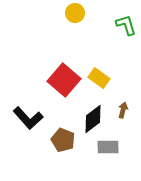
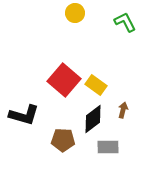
green L-shape: moved 1 px left, 3 px up; rotated 10 degrees counterclockwise
yellow rectangle: moved 3 px left, 7 px down
black L-shape: moved 4 px left, 3 px up; rotated 32 degrees counterclockwise
brown pentagon: rotated 20 degrees counterclockwise
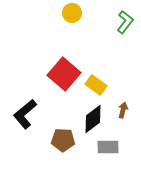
yellow circle: moved 3 px left
green L-shape: rotated 65 degrees clockwise
red square: moved 6 px up
black L-shape: moved 1 px right, 1 px up; rotated 124 degrees clockwise
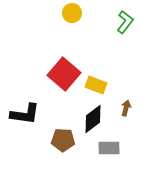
yellow rectangle: rotated 15 degrees counterclockwise
brown arrow: moved 3 px right, 2 px up
black L-shape: rotated 132 degrees counterclockwise
gray rectangle: moved 1 px right, 1 px down
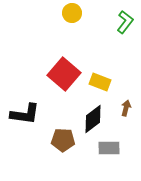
yellow rectangle: moved 4 px right, 3 px up
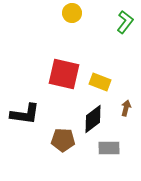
red square: rotated 28 degrees counterclockwise
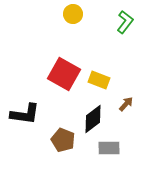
yellow circle: moved 1 px right, 1 px down
red square: rotated 16 degrees clockwise
yellow rectangle: moved 1 px left, 2 px up
brown arrow: moved 4 px up; rotated 28 degrees clockwise
brown pentagon: rotated 20 degrees clockwise
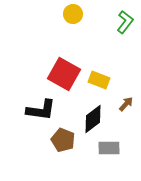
black L-shape: moved 16 px right, 4 px up
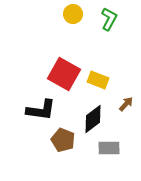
green L-shape: moved 16 px left, 3 px up; rotated 10 degrees counterclockwise
yellow rectangle: moved 1 px left
